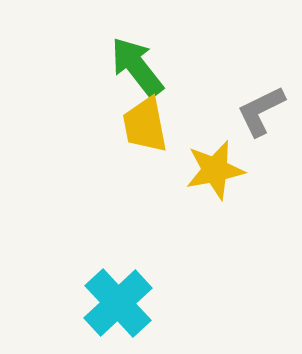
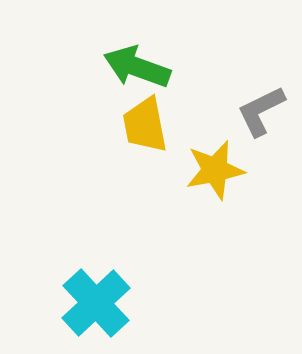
green arrow: rotated 32 degrees counterclockwise
cyan cross: moved 22 px left
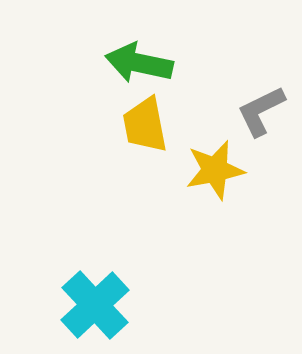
green arrow: moved 2 px right, 4 px up; rotated 8 degrees counterclockwise
cyan cross: moved 1 px left, 2 px down
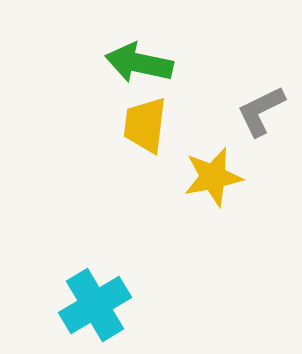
yellow trapezoid: rotated 18 degrees clockwise
yellow star: moved 2 px left, 7 px down
cyan cross: rotated 12 degrees clockwise
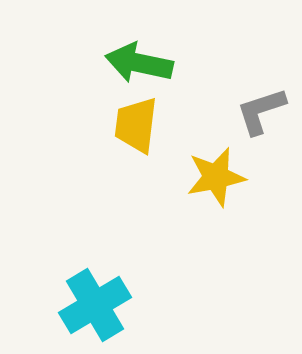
gray L-shape: rotated 8 degrees clockwise
yellow trapezoid: moved 9 px left
yellow star: moved 3 px right
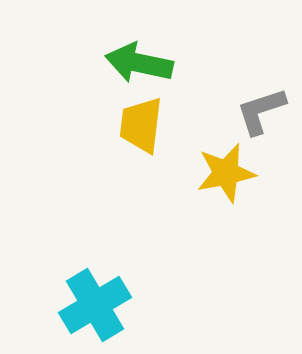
yellow trapezoid: moved 5 px right
yellow star: moved 10 px right, 4 px up
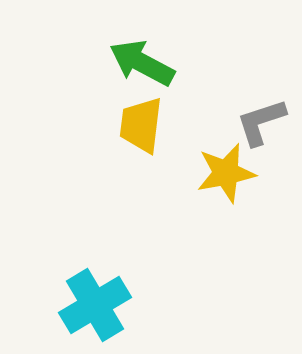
green arrow: moved 3 px right; rotated 16 degrees clockwise
gray L-shape: moved 11 px down
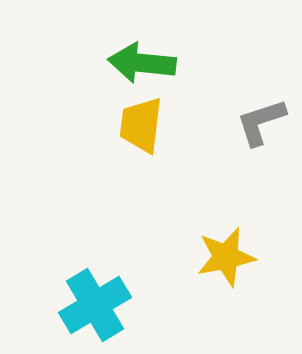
green arrow: rotated 22 degrees counterclockwise
yellow star: moved 84 px down
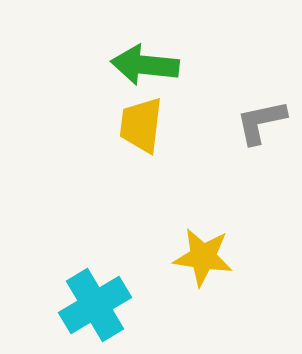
green arrow: moved 3 px right, 2 px down
gray L-shape: rotated 6 degrees clockwise
yellow star: moved 23 px left; rotated 20 degrees clockwise
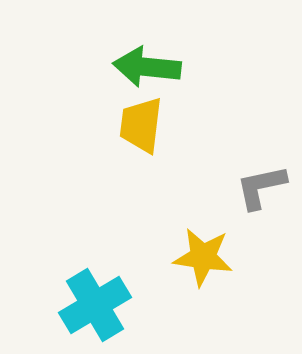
green arrow: moved 2 px right, 2 px down
gray L-shape: moved 65 px down
